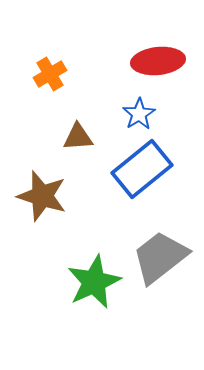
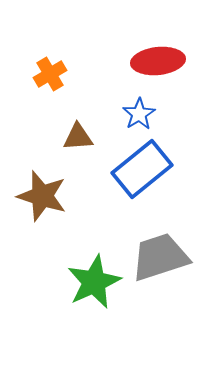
gray trapezoid: rotated 20 degrees clockwise
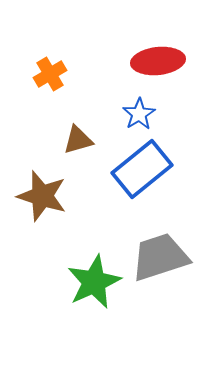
brown triangle: moved 3 px down; rotated 12 degrees counterclockwise
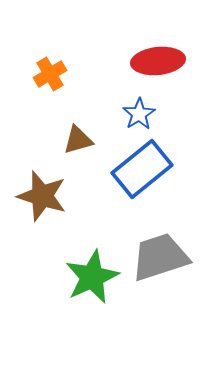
green star: moved 2 px left, 5 px up
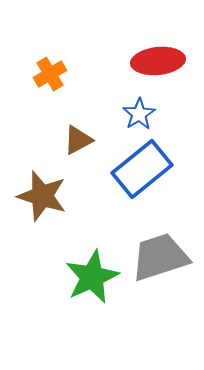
brown triangle: rotated 12 degrees counterclockwise
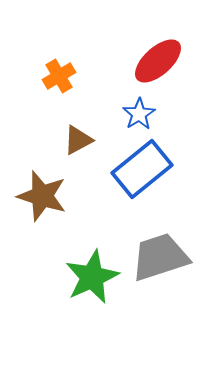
red ellipse: rotated 36 degrees counterclockwise
orange cross: moved 9 px right, 2 px down
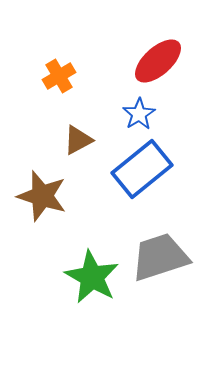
green star: rotated 18 degrees counterclockwise
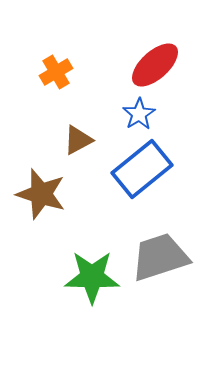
red ellipse: moved 3 px left, 4 px down
orange cross: moved 3 px left, 4 px up
brown star: moved 1 px left, 2 px up
green star: rotated 28 degrees counterclockwise
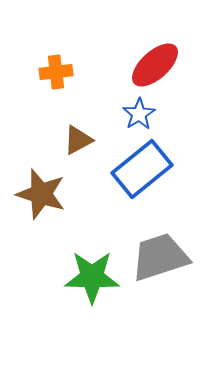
orange cross: rotated 24 degrees clockwise
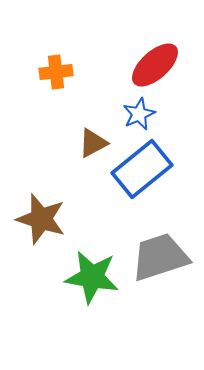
blue star: rotated 8 degrees clockwise
brown triangle: moved 15 px right, 3 px down
brown star: moved 25 px down
green star: rotated 8 degrees clockwise
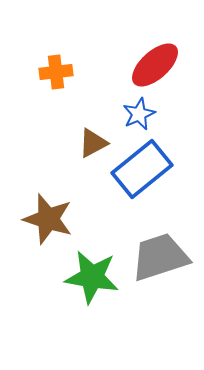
brown star: moved 7 px right
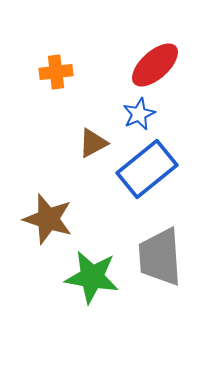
blue rectangle: moved 5 px right
gray trapezoid: rotated 76 degrees counterclockwise
